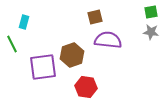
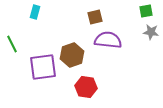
green square: moved 5 px left, 1 px up
cyan rectangle: moved 11 px right, 10 px up
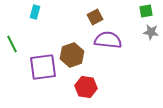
brown square: rotated 14 degrees counterclockwise
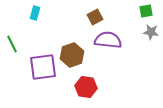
cyan rectangle: moved 1 px down
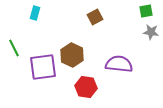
purple semicircle: moved 11 px right, 24 px down
green line: moved 2 px right, 4 px down
brown hexagon: rotated 15 degrees counterclockwise
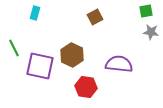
purple square: moved 3 px left, 1 px up; rotated 20 degrees clockwise
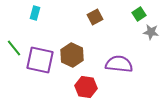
green square: moved 7 px left, 3 px down; rotated 24 degrees counterclockwise
green line: rotated 12 degrees counterclockwise
purple square: moved 6 px up
